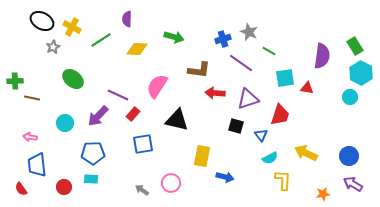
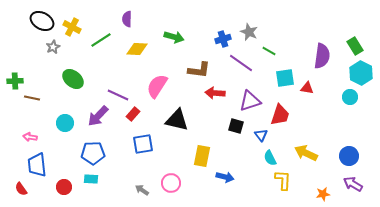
purple triangle at (248, 99): moved 2 px right, 2 px down
cyan semicircle at (270, 158): rotated 91 degrees clockwise
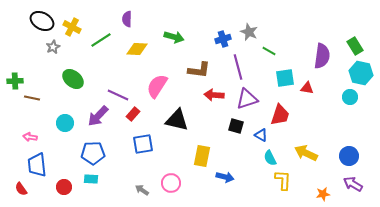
purple line at (241, 63): moved 3 px left, 4 px down; rotated 40 degrees clockwise
cyan hexagon at (361, 73): rotated 15 degrees counterclockwise
red arrow at (215, 93): moved 1 px left, 2 px down
purple triangle at (250, 101): moved 3 px left, 2 px up
blue triangle at (261, 135): rotated 24 degrees counterclockwise
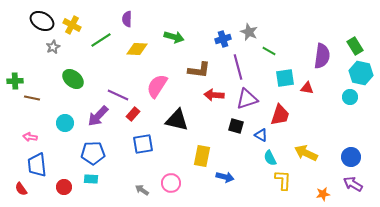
yellow cross at (72, 27): moved 2 px up
blue circle at (349, 156): moved 2 px right, 1 px down
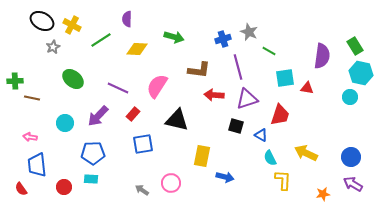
purple line at (118, 95): moved 7 px up
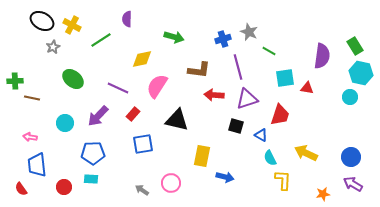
yellow diamond at (137, 49): moved 5 px right, 10 px down; rotated 15 degrees counterclockwise
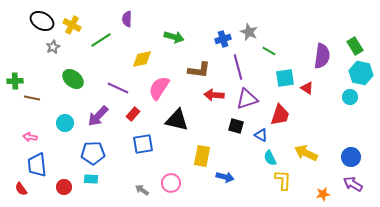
pink semicircle at (157, 86): moved 2 px right, 2 px down
red triangle at (307, 88): rotated 24 degrees clockwise
